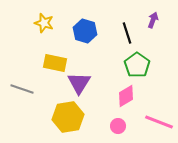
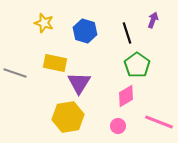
gray line: moved 7 px left, 16 px up
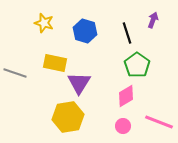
pink circle: moved 5 px right
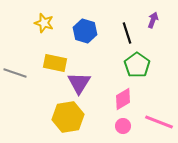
pink diamond: moved 3 px left, 3 px down
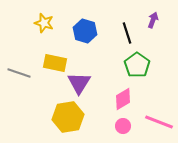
gray line: moved 4 px right
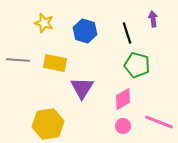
purple arrow: moved 1 px up; rotated 28 degrees counterclockwise
green pentagon: rotated 20 degrees counterclockwise
gray line: moved 1 px left, 13 px up; rotated 15 degrees counterclockwise
purple triangle: moved 3 px right, 5 px down
yellow hexagon: moved 20 px left, 7 px down
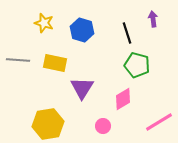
blue hexagon: moved 3 px left, 1 px up
pink line: rotated 52 degrees counterclockwise
pink circle: moved 20 px left
